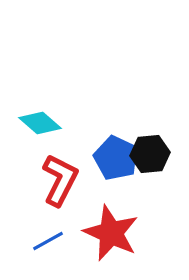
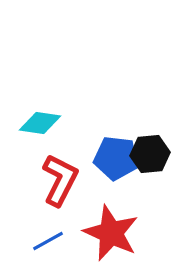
cyan diamond: rotated 33 degrees counterclockwise
blue pentagon: rotated 18 degrees counterclockwise
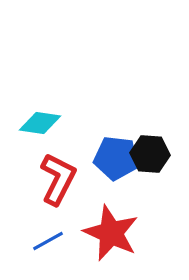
black hexagon: rotated 9 degrees clockwise
red L-shape: moved 2 px left, 1 px up
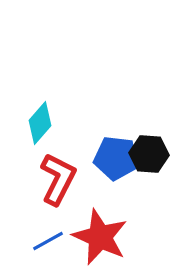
cyan diamond: rotated 57 degrees counterclockwise
black hexagon: moved 1 px left
red star: moved 11 px left, 4 px down
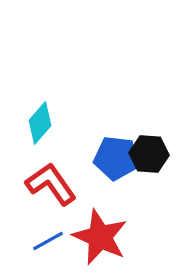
red L-shape: moved 7 px left, 5 px down; rotated 62 degrees counterclockwise
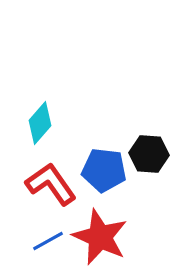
blue pentagon: moved 12 px left, 12 px down
